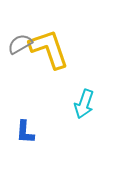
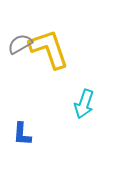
blue L-shape: moved 3 px left, 2 px down
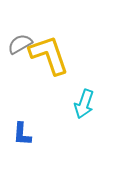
yellow L-shape: moved 6 px down
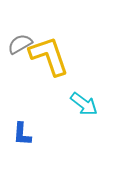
yellow L-shape: moved 1 px down
cyan arrow: rotated 72 degrees counterclockwise
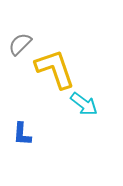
gray semicircle: rotated 15 degrees counterclockwise
yellow L-shape: moved 6 px right, 13 px down
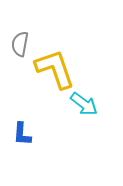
gray semicircle: rotated 35 degrees counterclockwise
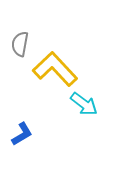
yellow L-shape: rotated 24 degrees counterclockwise
blue L-shape: rotated 125 degrees counterclockwise
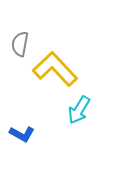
cyan arrow: moved 5 px left, 6 px down; rotated 84 degrees clockwise
blue L-shape: rotated 60 degrees clockwise
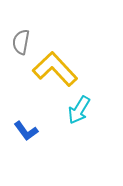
gray semicircle: moved 1 px right, 2 px up
blue L-shape: moved 4 px right, 3 px up; rotated 25 degrees clockwise
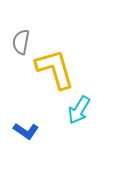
yellow L-shape: rotated 27 degrees clockwise
blue L-shape: rotated 20 degrees counterclockwise
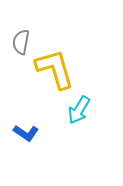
blue L-shape: moved 2 px down
